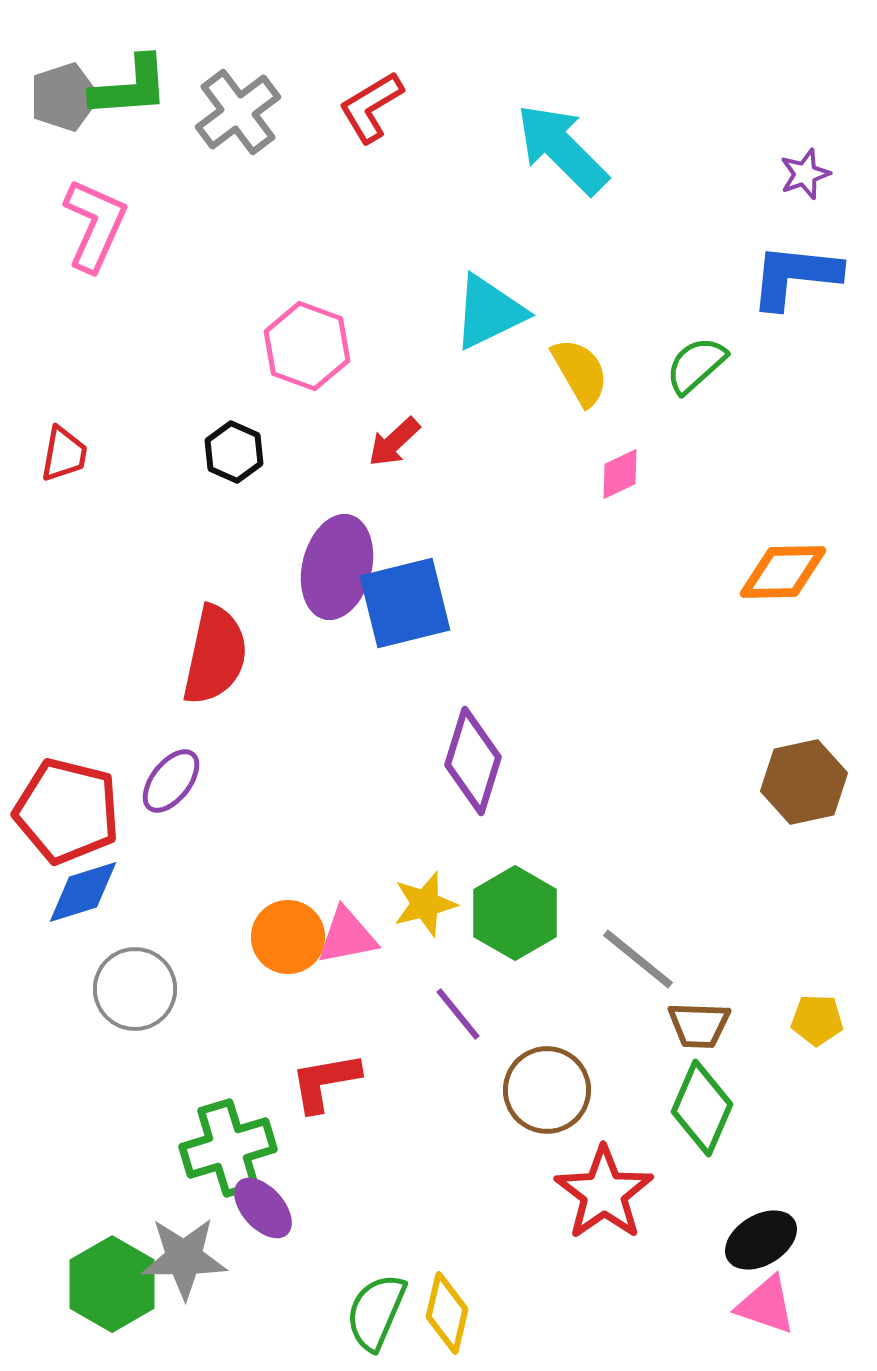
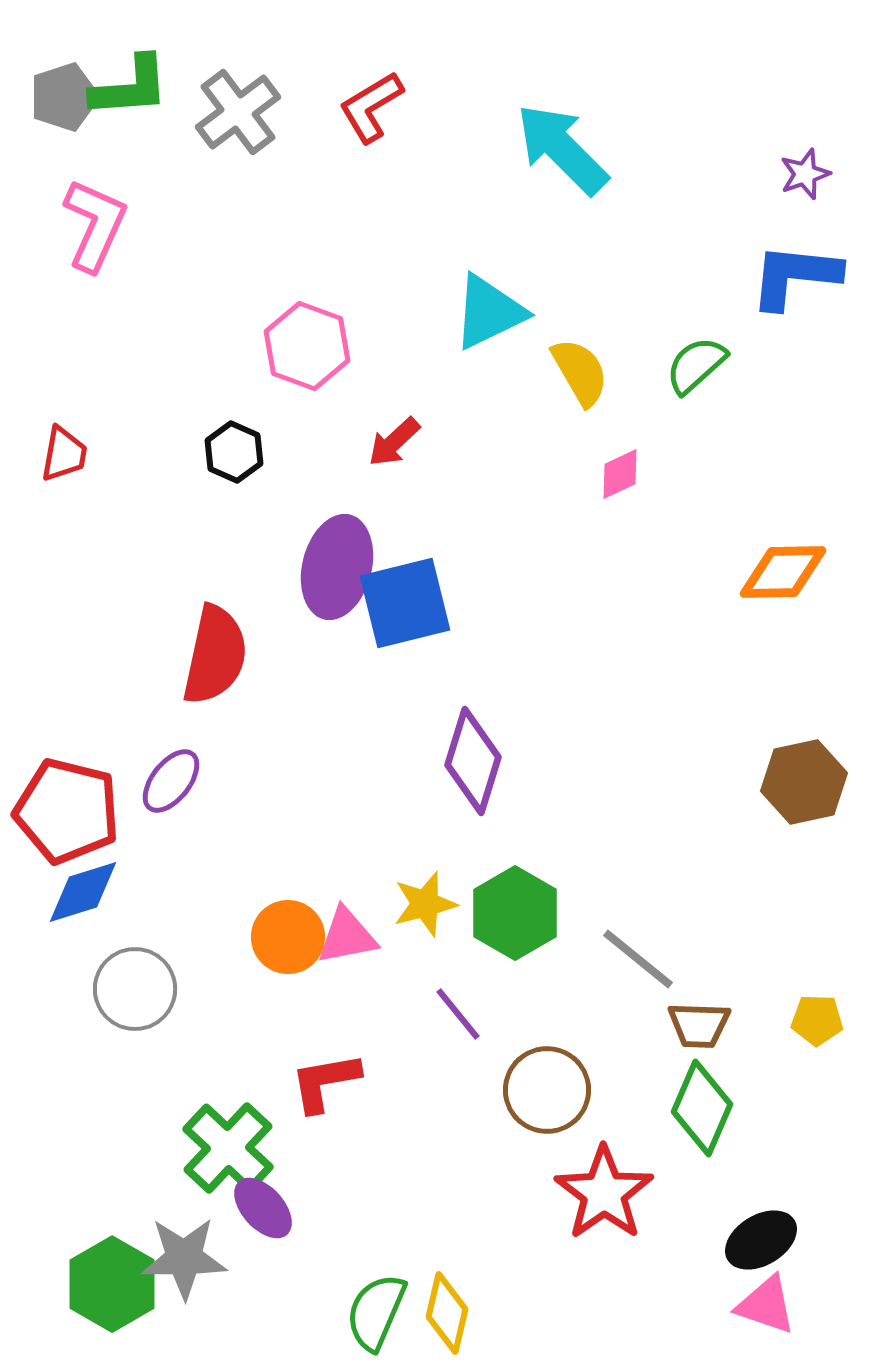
green cross at (228, 1148): rotated 30 degrees counterclockwise
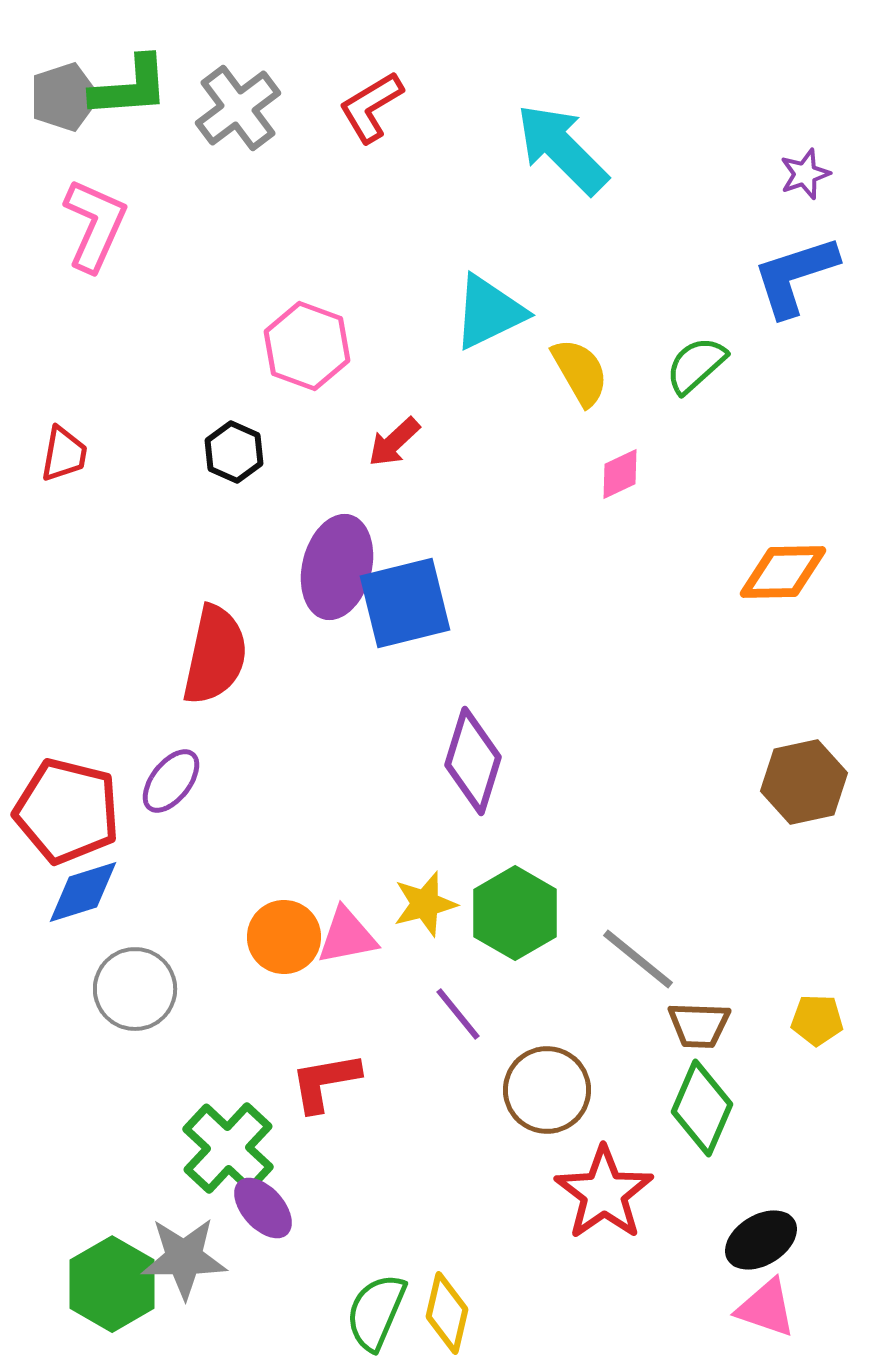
gray cross at (238, 112): moved 4 px up
blue L-shape at (795, 276): rotated 24 degrees counterclockwise
orange circle at (288, 937): moved 4 px left
pink triangle at (766, 1305): moved 3 px down
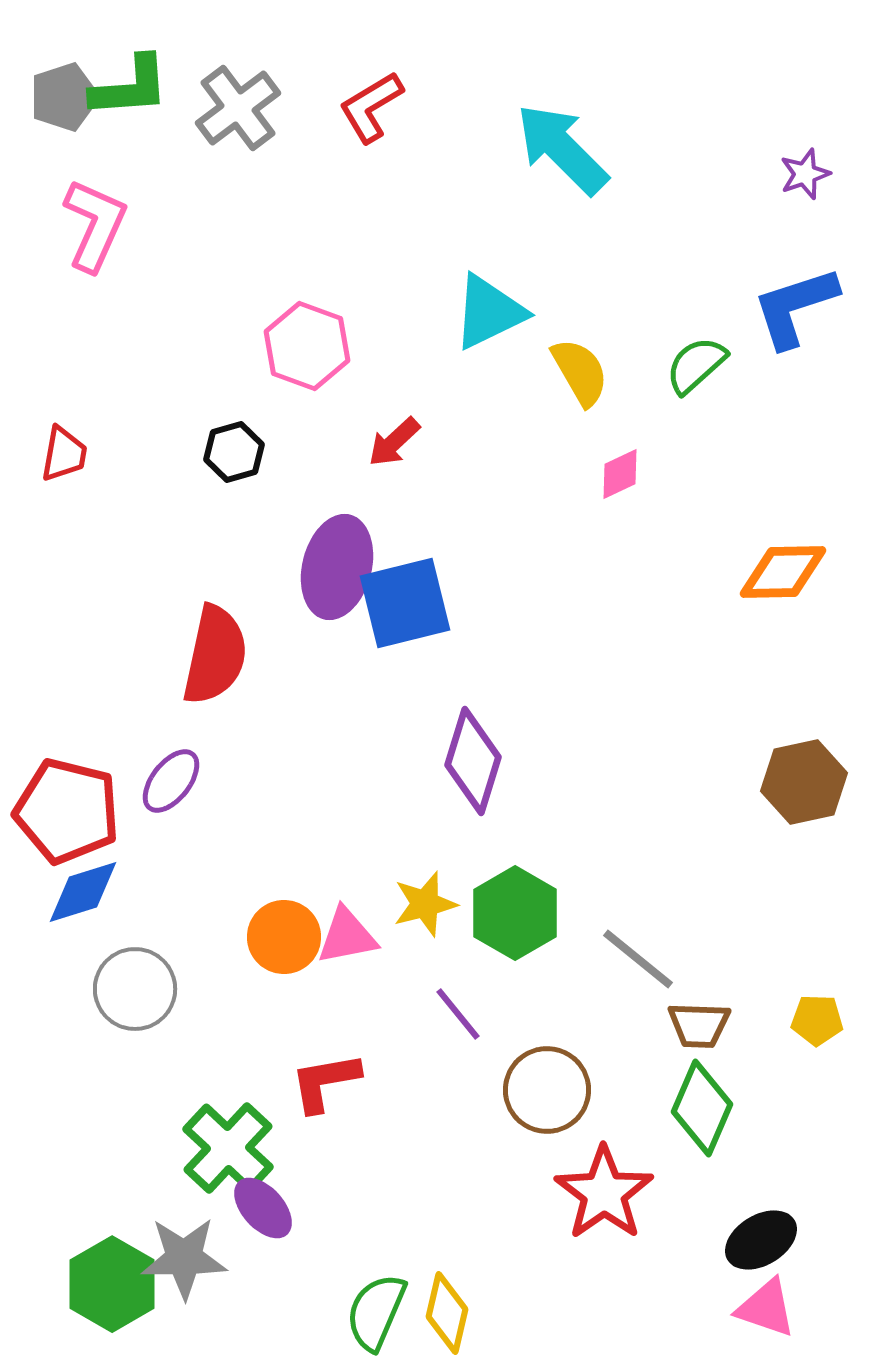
blue L-shape at (795, 276): moved 31 px down
black hexagon at (234, 452): rotated 20 degrees clockwise
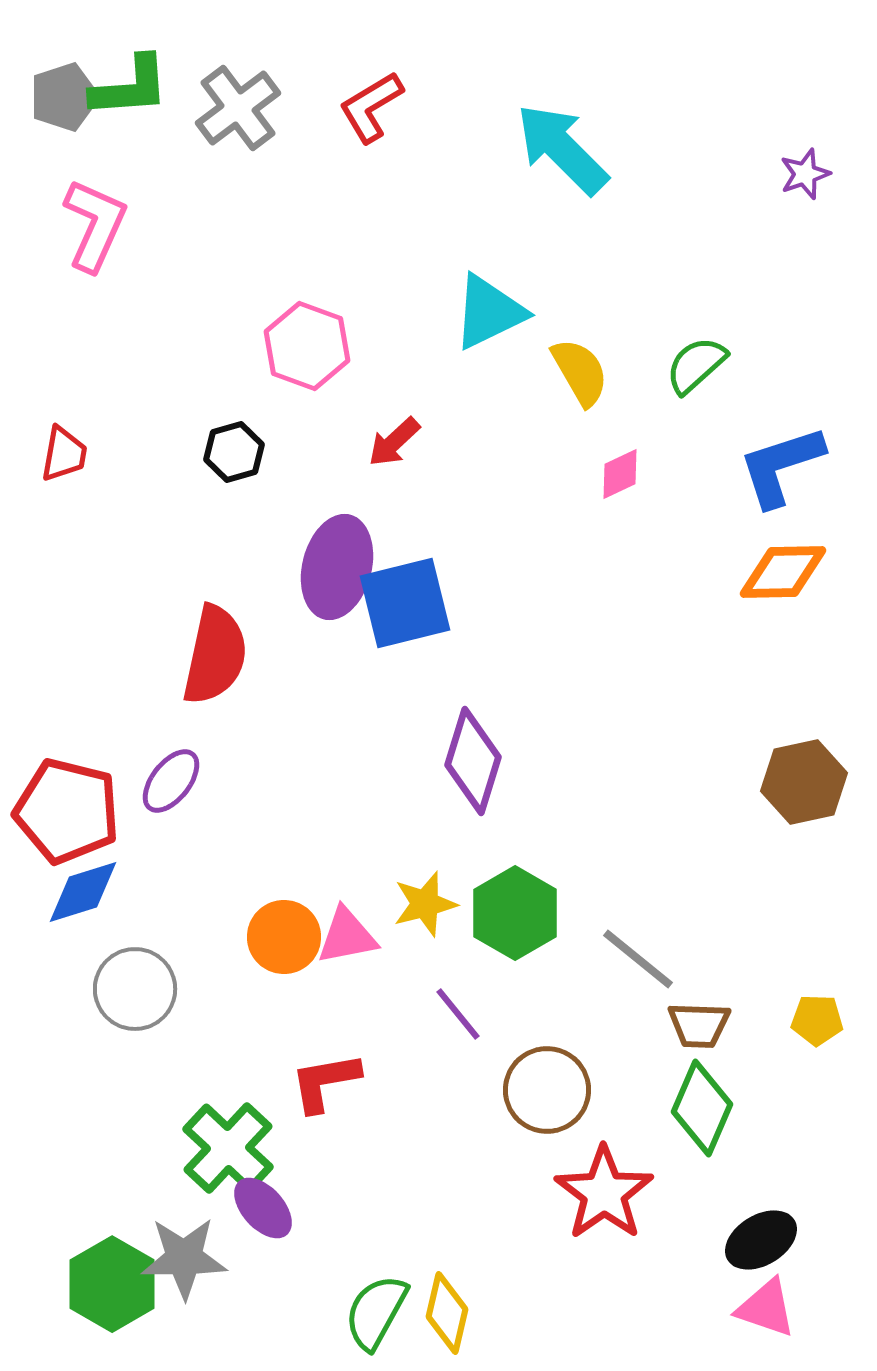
blue L-shape at (795, 307): moved 14 px left, 159 px down
green semicircle at (376, 1312): rotated 6 degrees clockwise
